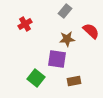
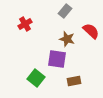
brown star: rotated 21 degrees clockwise
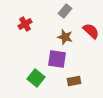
brown star: moved 2 px left, 2 px up
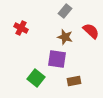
red cross: moved 4 px left, 4 px down; rotated 32 degrees counterclockwise
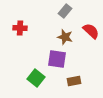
red cross: moved 1 px left; rotated 24 degrees counterclockwise
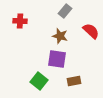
red cross: moved 7 px up
brown star: moved 5 px left, 1 px up
green square: moved 3 px right, 3 px down
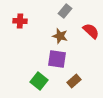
brown rectangle: rotated 32 degrees counterclockwise
